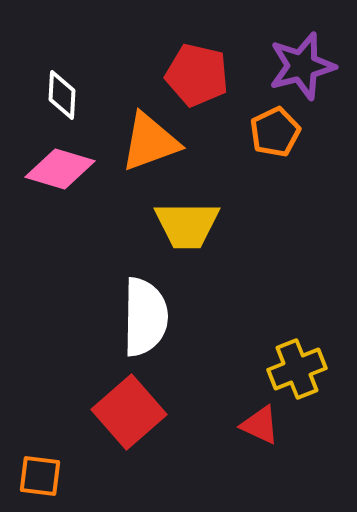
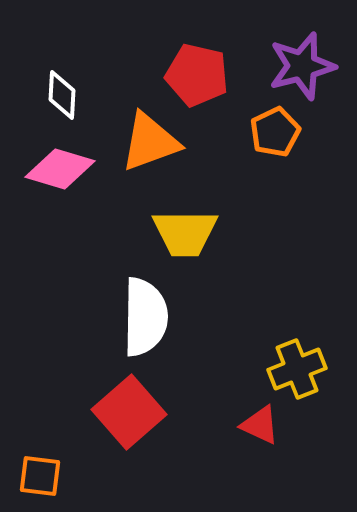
yellow trapezoid: moved 2 px left, 8 px down
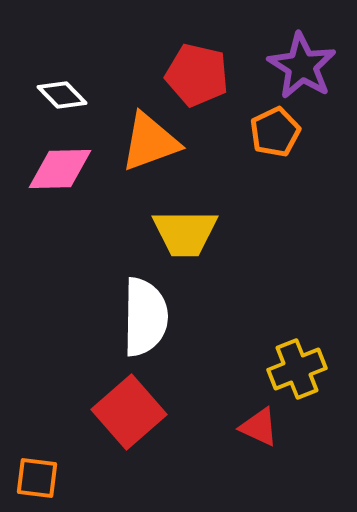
purple star: rotated 26 degrees counterclockwise
white diamond: rotated 48 degrees counterclockwise
pink diamond: rotated 18 degrees counterclockwise
red triangle: moved 1 px left, 2 px down
orange square: moved 3 px left, 2 px down
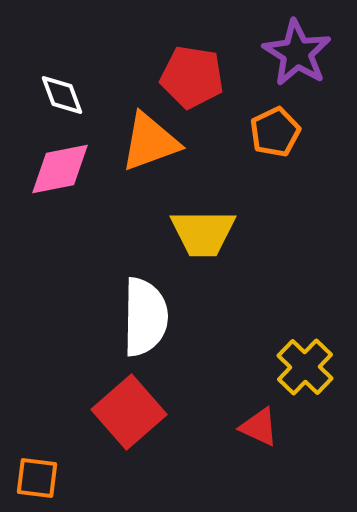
purple star: moved 5 px left, 13 px up
red pentagon: moved 5 px left, 2 px down; rotated 4 degrees counterclockwise
white diamond: rotated 24 degrees clockwise
pink diamond: rotated 10 degrees counterclockwise
yellow trapezoid: moved 18 px right
yellow cross: moved 8 px right, 2 px up; rotated 24 degrees counterclockwise
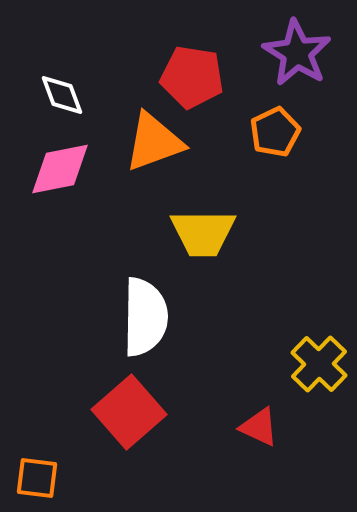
orange triangle: moved 4 px right
yellow cross: moved 14 px right, 3 px up
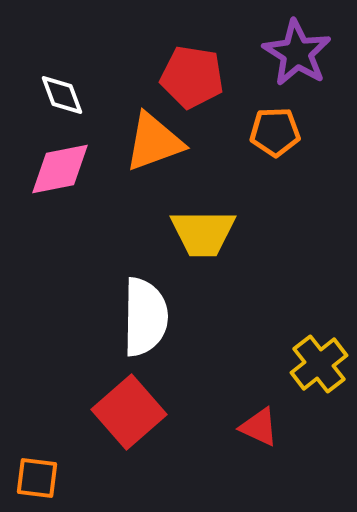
orange pentagon: rotated 24 degrees clockwise
yellow cross: rotated 8 degrees clockwise
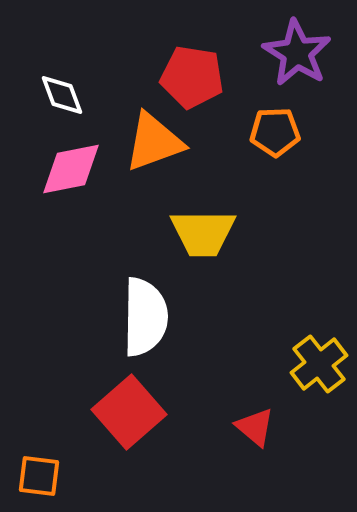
pink diamond: moved 11 px right
red triangle: moved 4 px left; rotated 15 degrees clockwise
orange square: moved 2 px right, 2 px up
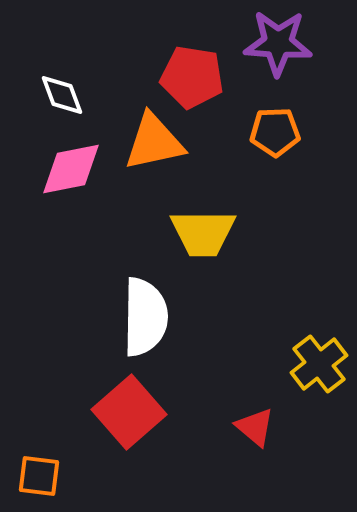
purple star: moved 19 px left, 10 px up; rotated 28 degrees counterclockwise
orange triangle: rotated 8 degrees clockwise
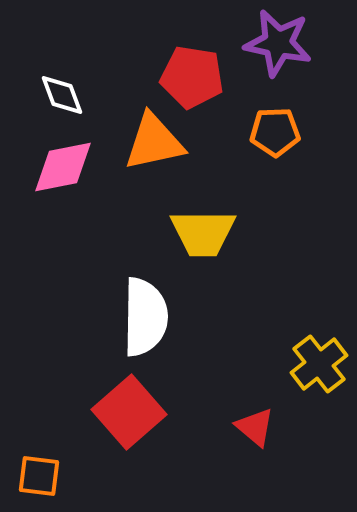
purple star: rotated 8 degrees clockwise
pink diamond: moved 8 px left, 2 px up
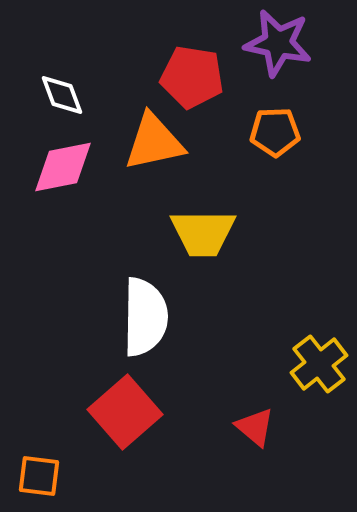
red square: moved 4 px left
